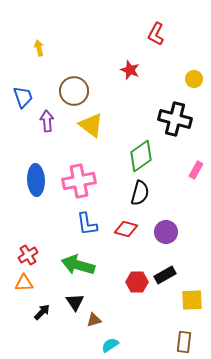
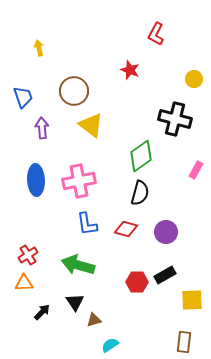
purple arrow: moved 5 px left, 7 px down
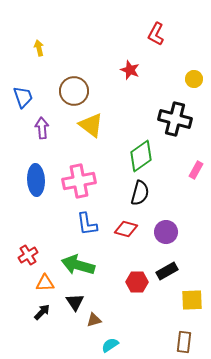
black rectangle: moved 2 px right, 4 px up
orange triangle: moved 21 px right
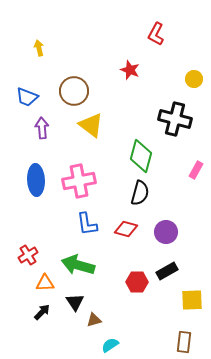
blue trapezoid: moved 4 px right; rotated 130 degrees clockwise
green diamond: rotated 40 degrees counterclockwise
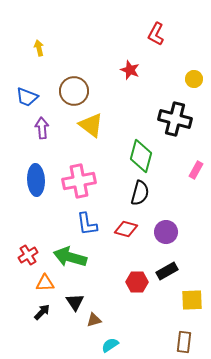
green arrow: moved 8 px left, 8 px up
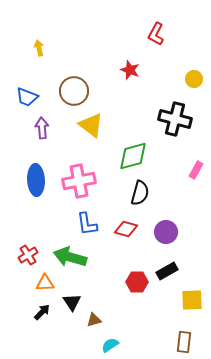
green diamond: moved 8 px left; rotated 60 degrees clockwise
black triangle: moved 3 px left
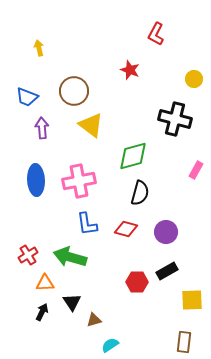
black arrow: rotated 18 degrees counterclockwise
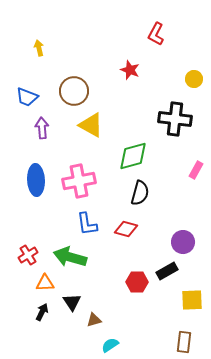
black cross: rotated 8 degrees counterclockwise
yellow triangle: rotated 8 degrees counterclockwise
purple circle: moved 17 px right, 10 px down
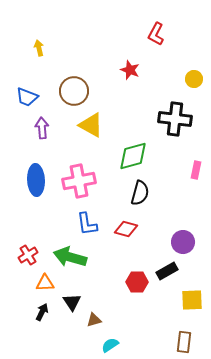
pink rectangle: rotated 18 degrees counterclockwise
